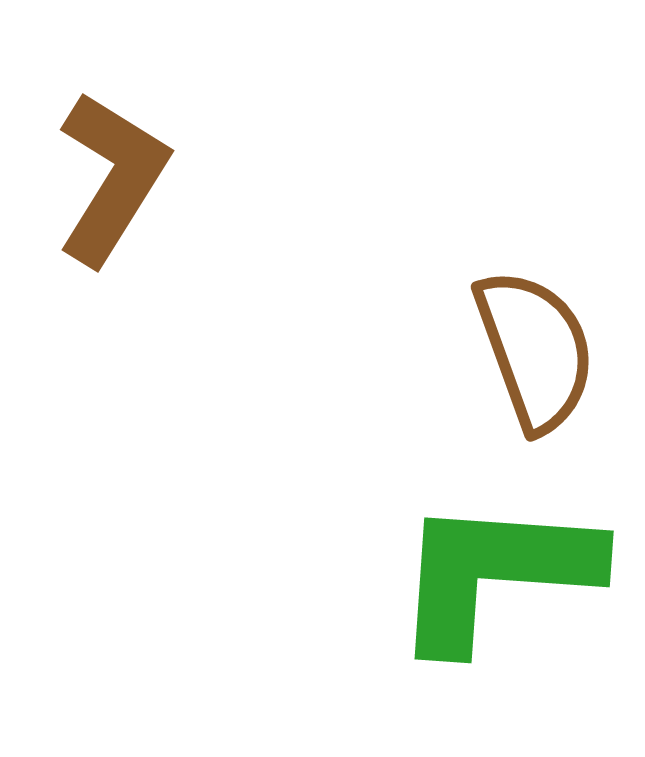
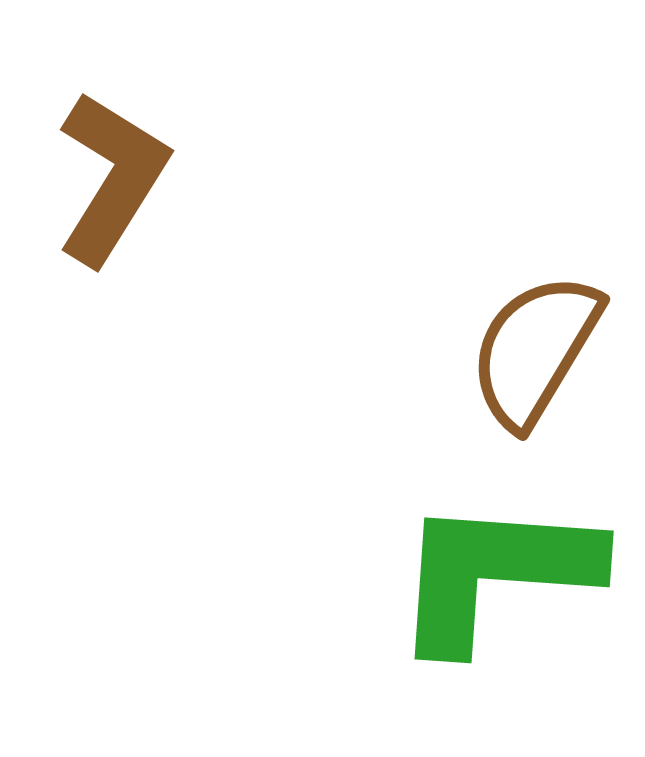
brown semicircle: rotated 129 degrees counterclockwise
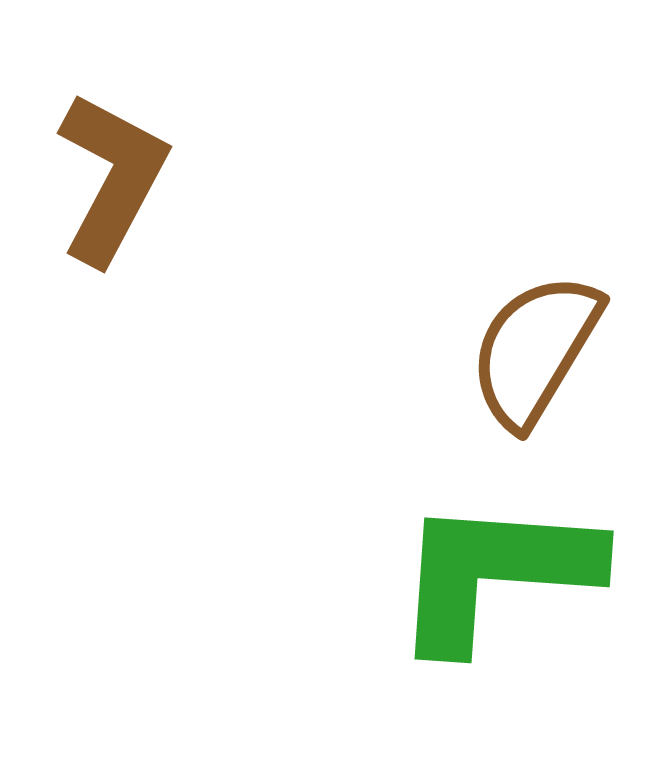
brown L-shape: rotated 4 degrees counterclockwise
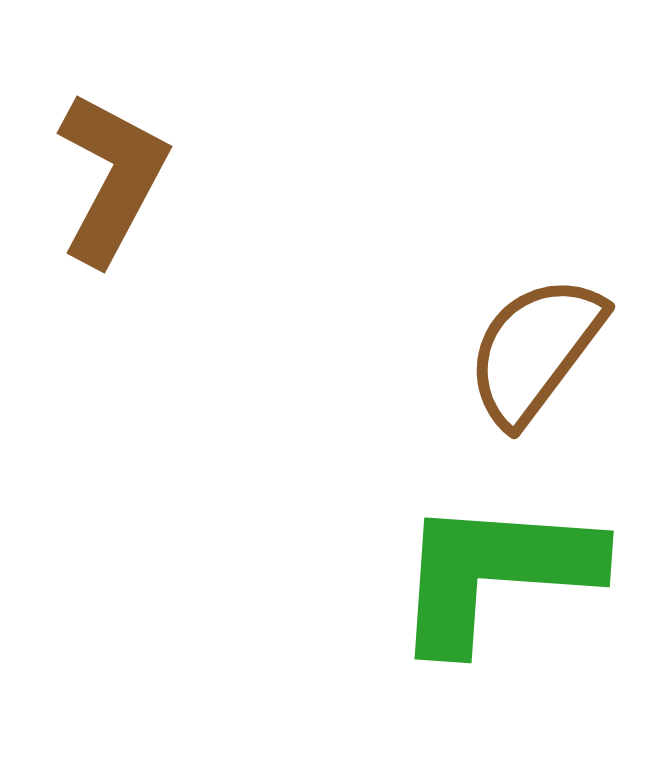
brown semicircle: rotated 6 degrees clockwise
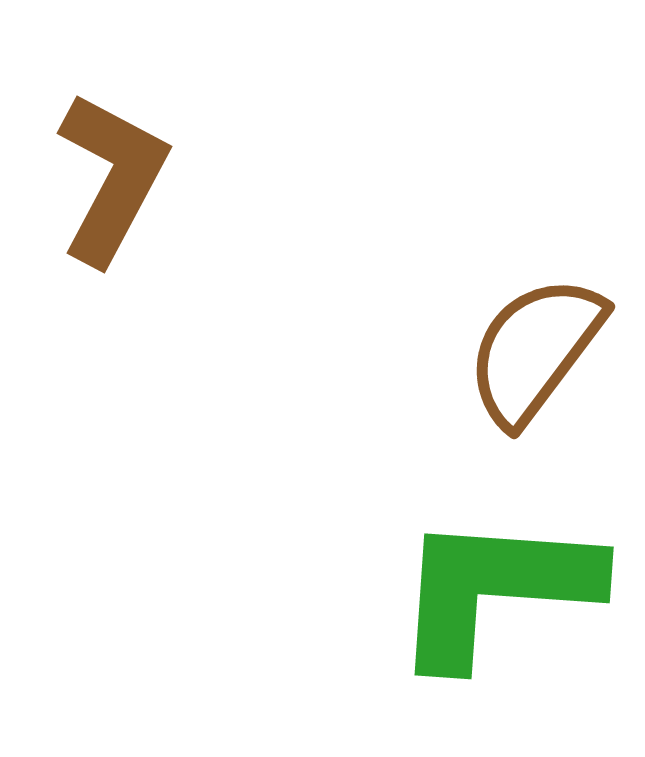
green L-shape: moved 16 px down
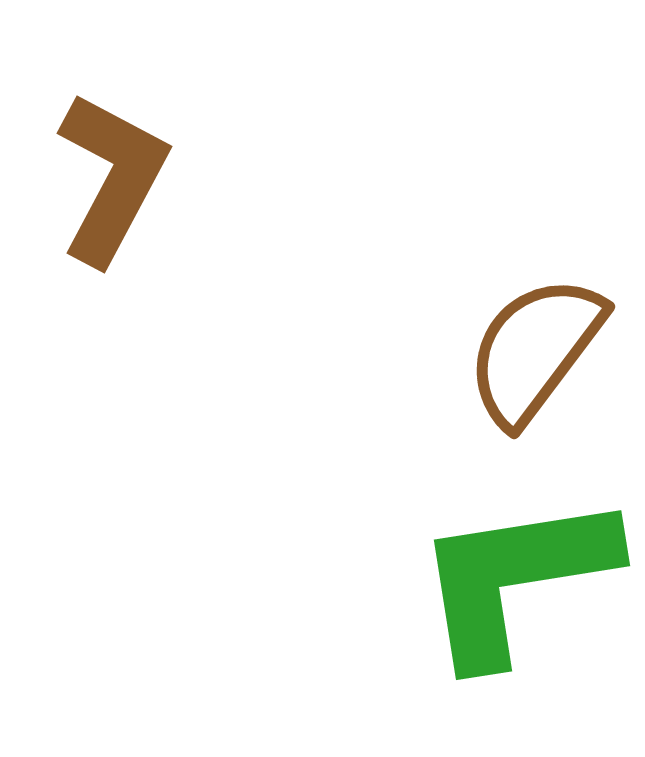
green L-shape: moved 20 px right, 11 px up; rotated 13 degrees counterclockwise
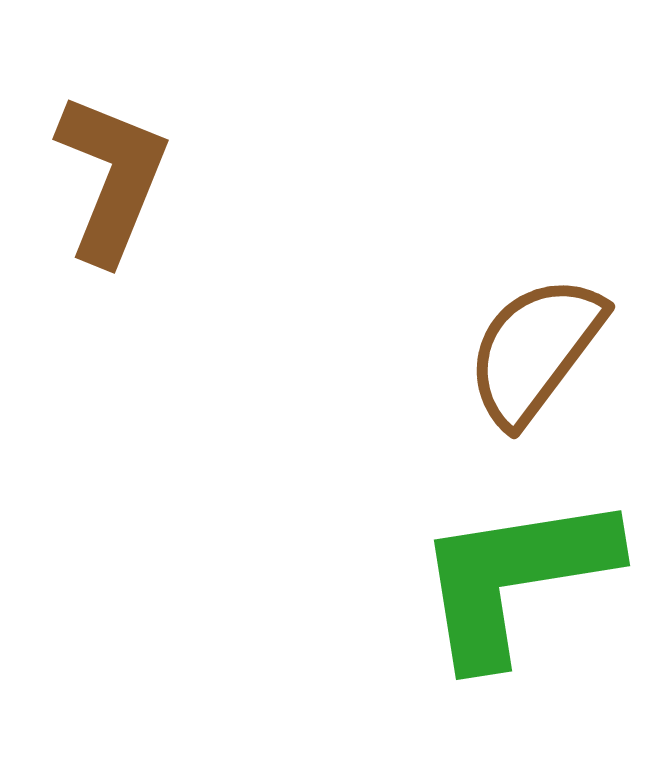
brown L-shape: rotated 6 degrees counterclockwise
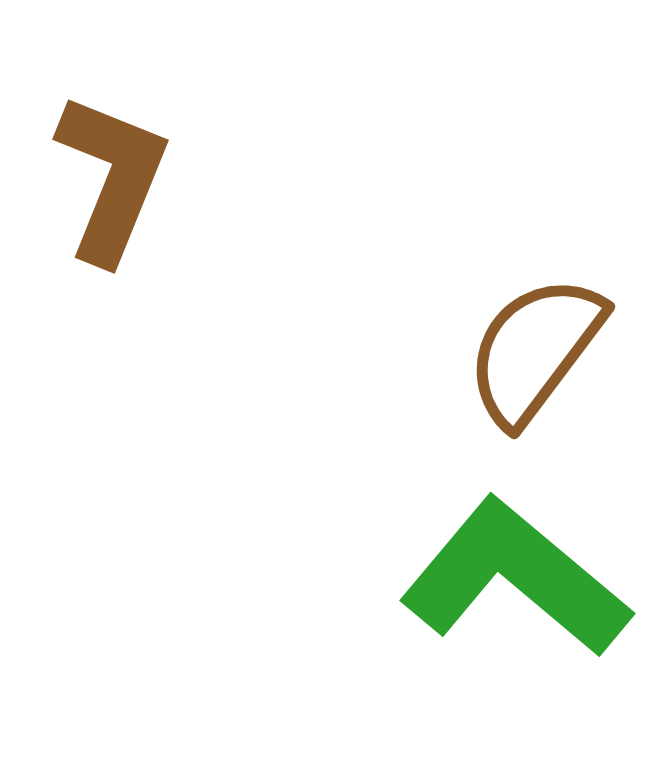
green L-shape: rotated 49 degrees clockwise
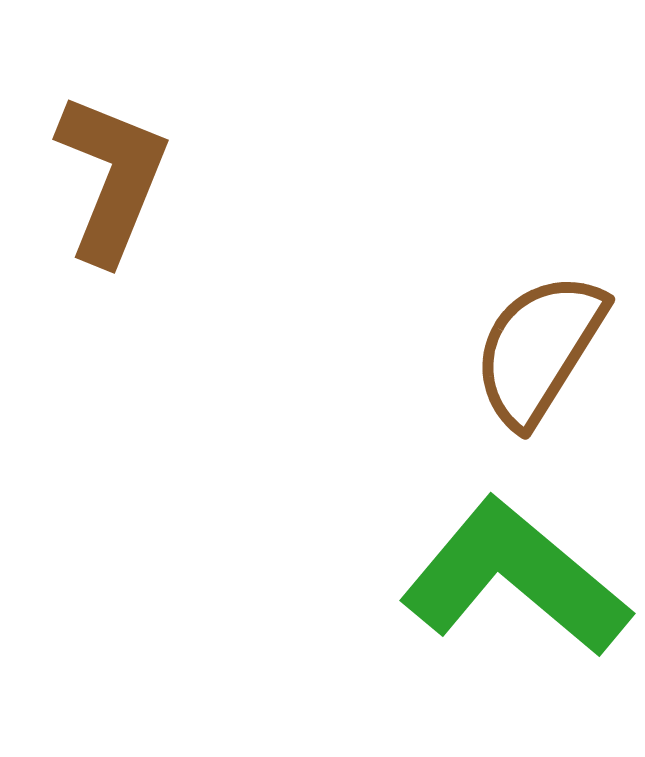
brown semicircle: moved 4 px right, 1 px up; rotated 5 degrees counterclockwise
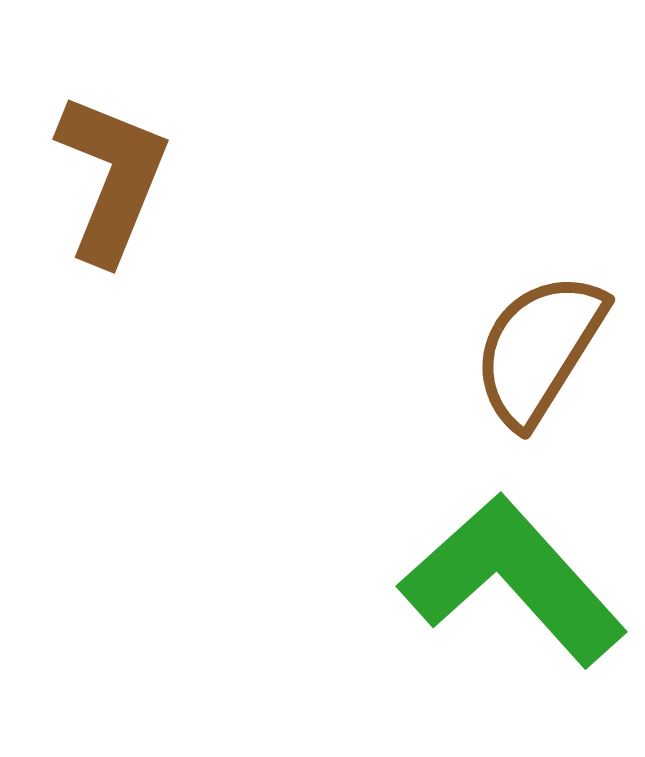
green L-shape: moved 2 px left, 2 px down; rotated 8 degrees clockwise
